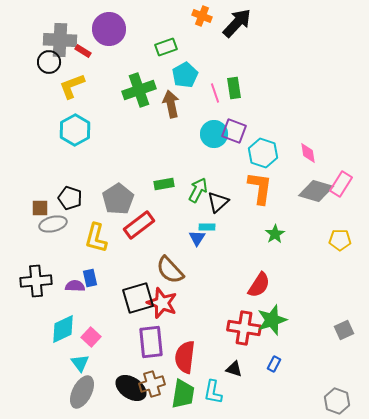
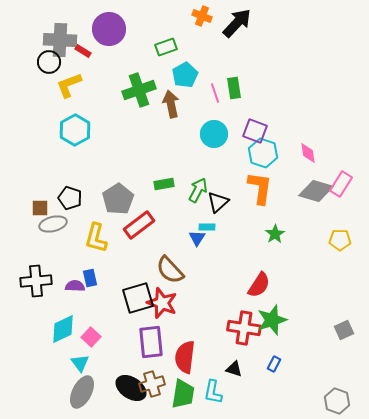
yellow L-shape at (72, 86): moved 3 px left, 1 px up
purple square at (234, 131): moved 21 px right
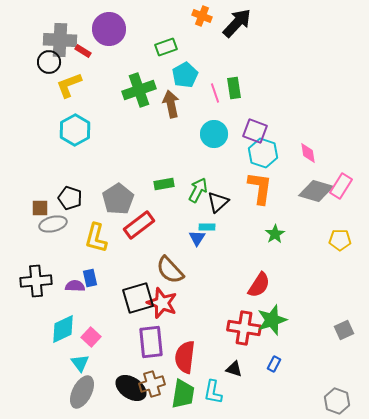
pink rectangle at (341, 184): moved 2 px down
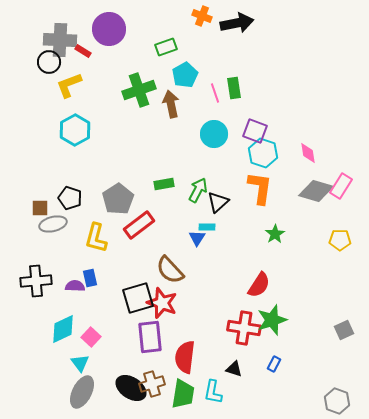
black arrow at (237, 23): rotated 36 degrees clockwise
purple rectangle at (151, 342): moved 1 px left, 5 px up
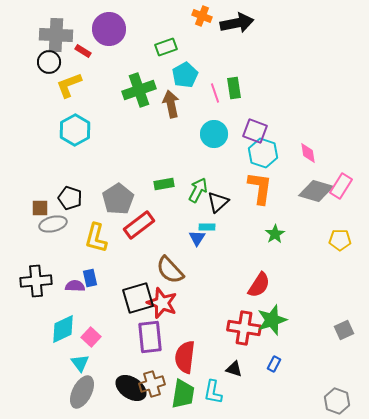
gray cross at (60, 40): moved 4 px left, 5 px up
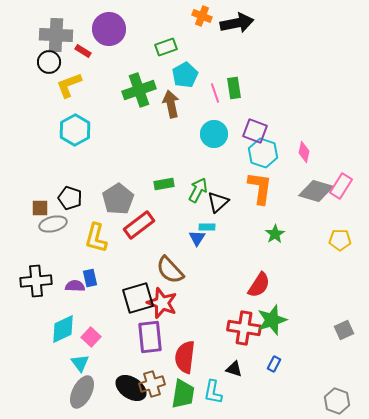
pink diamond at (308, 153): moved 4 px left, 1 px up; rotated 20 degrees clockwise
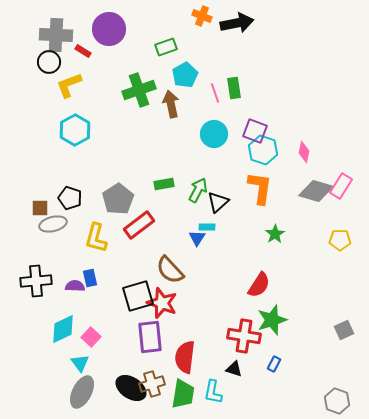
cyan hexagon at (263, 153): moved 3 px up
black square at (138, 298): moved 2 px up
red cross at (244, 328): moved 8 px down
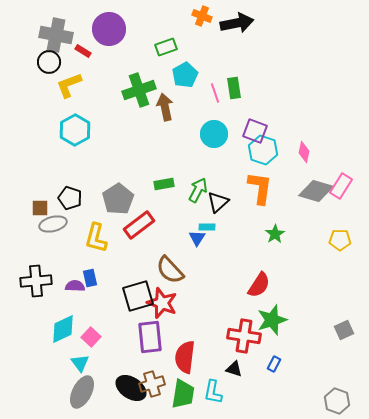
gray cross at (56, 35): rotated 8 degrees clockwise
brown arrow at (171, 104): moved 6 px left, 3 px down
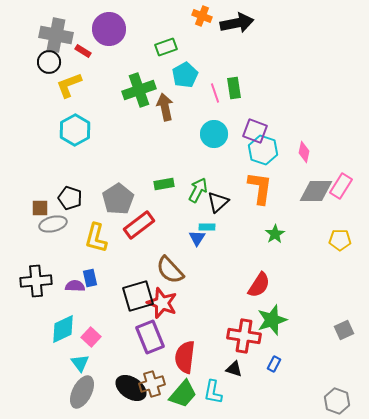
gray diamond at (316, 191): rotated 16 degrees counterclockwise
purple rectangle at (150, 337): rotated 16 degrees counterclockwise
green trapezoid at (183, 394): rotated 32 degrees clockwise
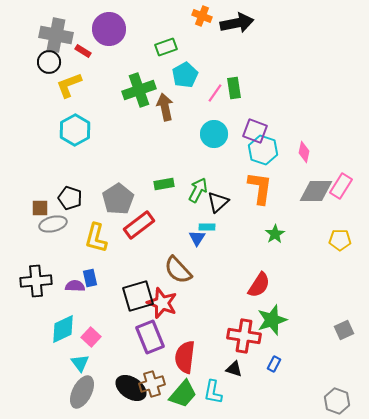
pink line at (215, 93): rotated 54 degrees clockwise
brown semicircle at (170, 270): moved 8 px right
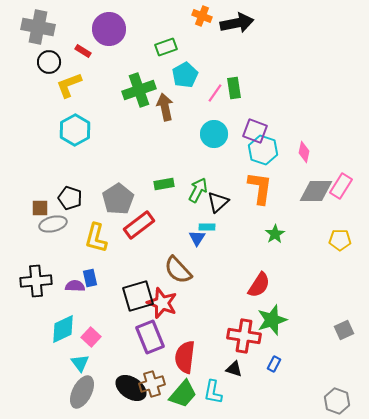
gray cross at (56, 35): moved 18 px left, 8 px up
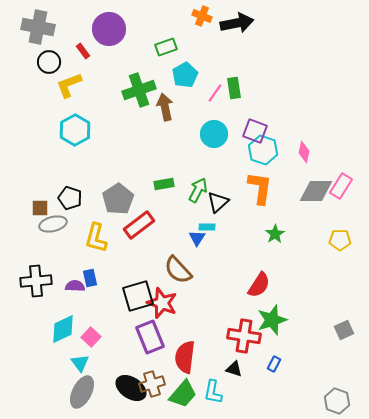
red rectangle at (83, 51): rotated 21 degrees clockwise
